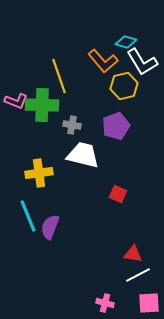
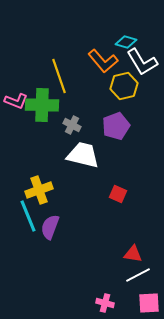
gray cross: rotated 18 degrees clockwise
yellow cross: moved 17 px down; rotated 12 degrees counterclockwise
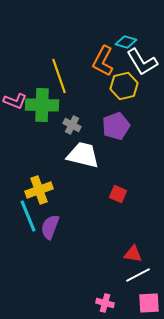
orange L-shape: rotated 68 degrees clockwise
pink L-shape: moved 1 px left
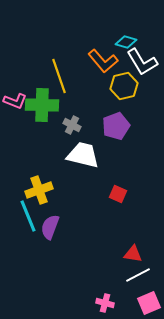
orange L-shape: rotated 68 degrees counterclockwise
pink square: rotated 20 degrees counterclockwise
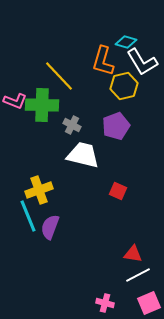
orange L-shape: rotated 56 degrees clockwise
yellow line: rotated 24 degrees counterclockwise
red square: moved 3 px up
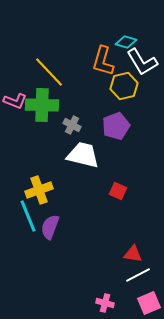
yellow line: moved 10 px left, 4 px up
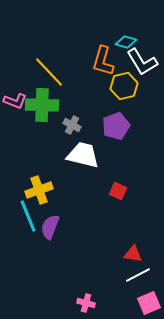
pink cross: moved 19 px left
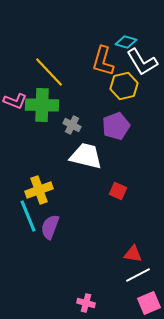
white trapezoid: moved 3 px right, 1 px down
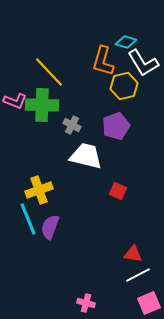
white L-shape: moved 1 px right, 1 px down
cyan line: moved 3 px down
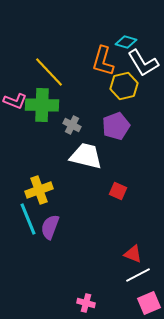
red triangle: rotated 12 degrees clockwise
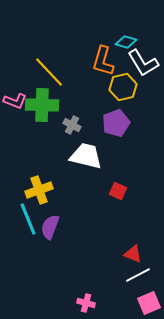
yellow hexagon: moved 1 px left, 1 px down
purple pentagon: moved 3 px up
